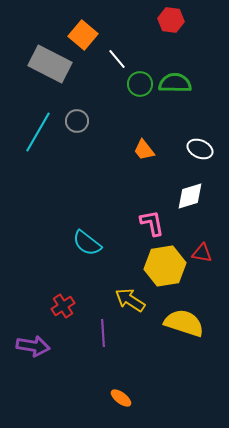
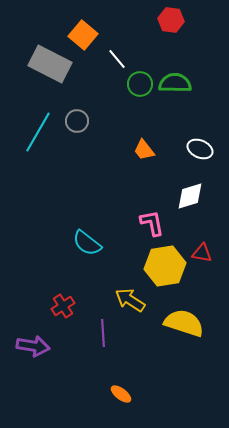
orange ellipse: moved 4 px up
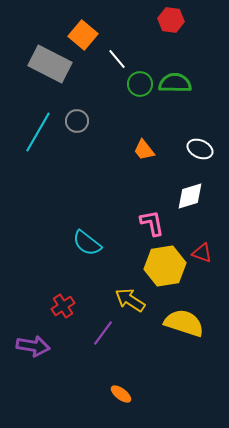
red triangle: rotated 10 degrees clockwise
purple line: rotated 40 degrees clockwise
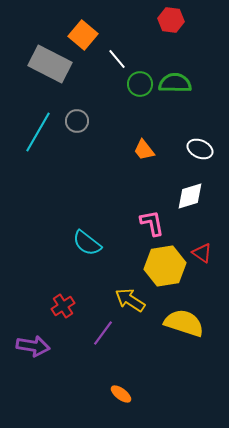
red triangle: rotated 15 degrees clockwise
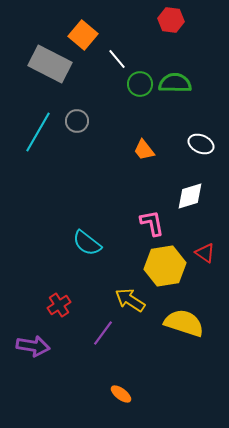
white ellipse: moved 1 px right, 5 px up
red triangle: moved 3 px right
red cross: moved 4 px left, 1 px up
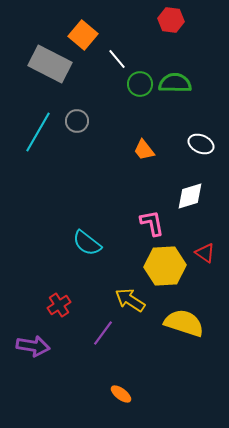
yellow hexagon: rotated 6 degrees clockwise
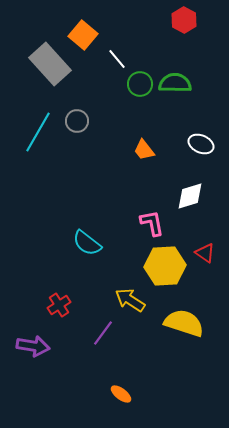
red hexagon: moved 13 px right; rotated 20 degrees clockwise
gray rectangle: rotated 21 degrees clockwise
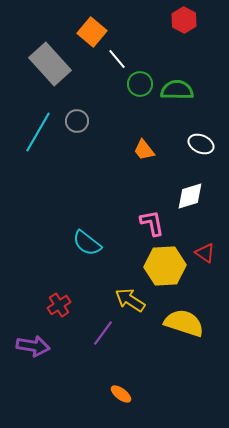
orange square: moved 9 px right, 3 px up
green semicircle: moved 2 px right, 7 px down
